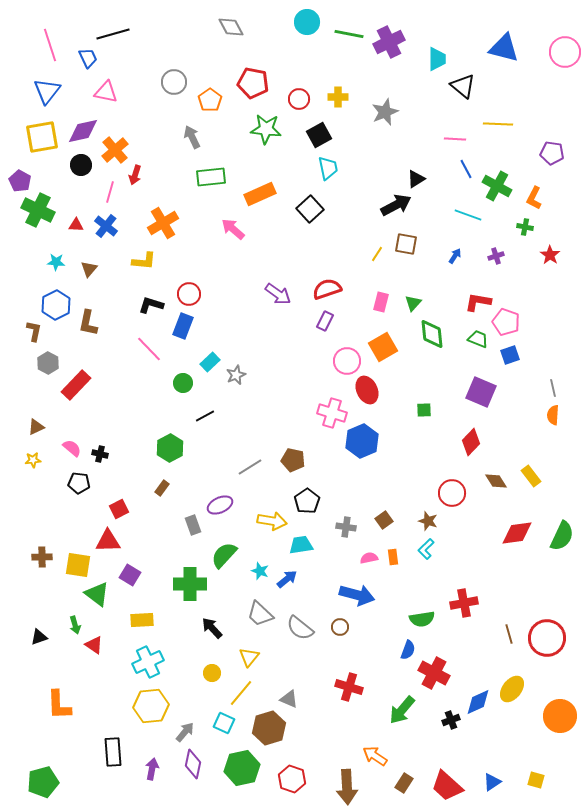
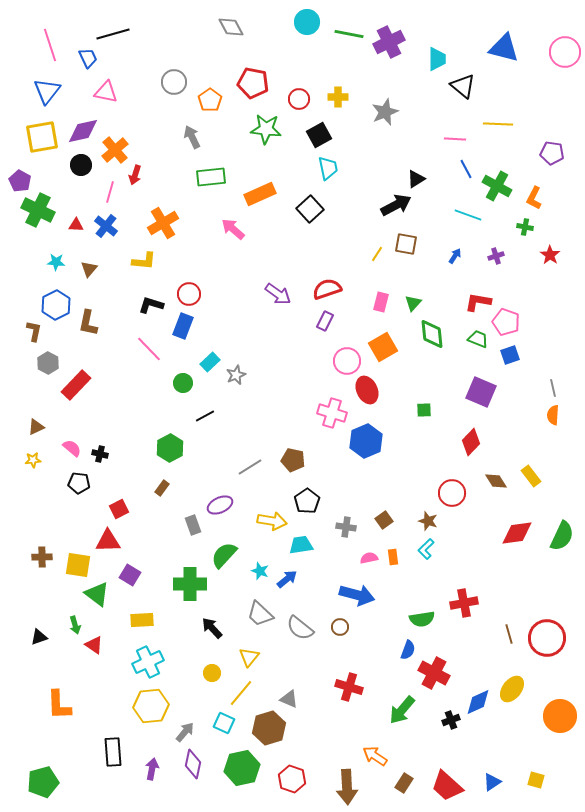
blue hexagon at (362, 441): moved 4 px right
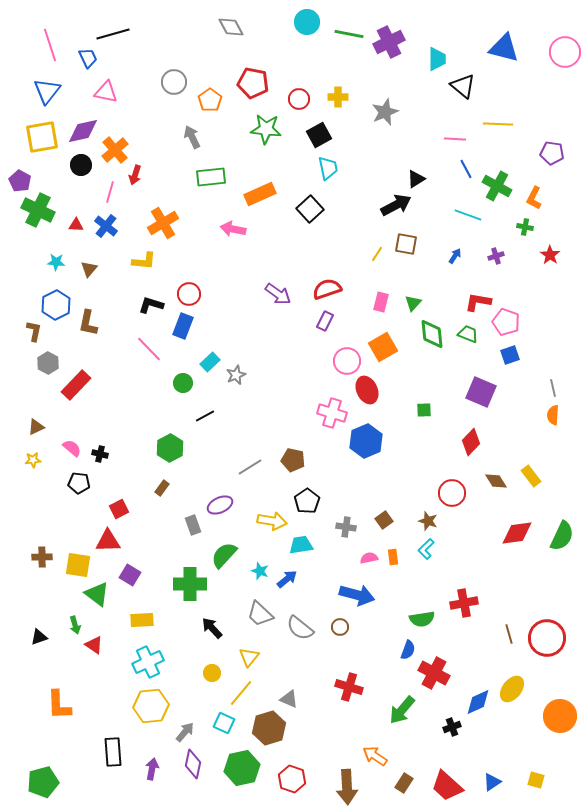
pink arrow at (233, 229): rotated 30 degrees counterclockwise
green trapezoid at (478, 339): moved 10 px left, 5 px up
black cross at (451, 720): moved 1 px right, 7 px down
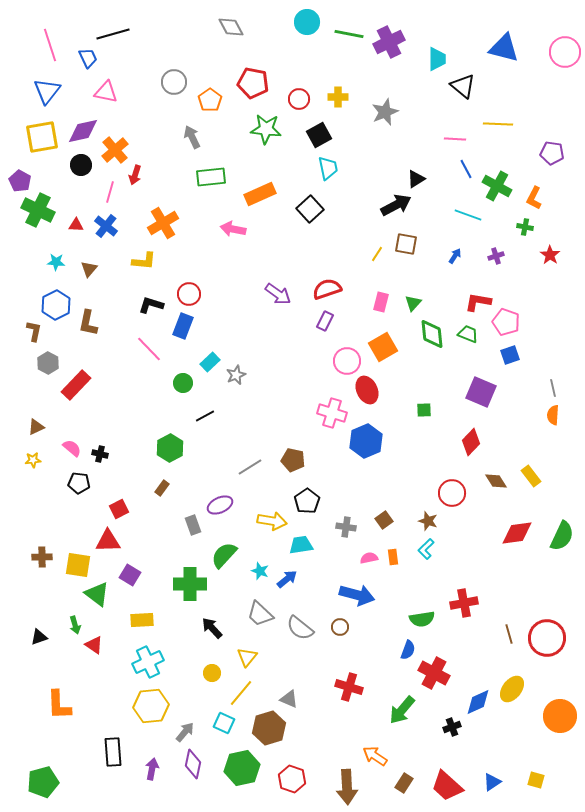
yellow triangle at (249, 657): moved 2 px left
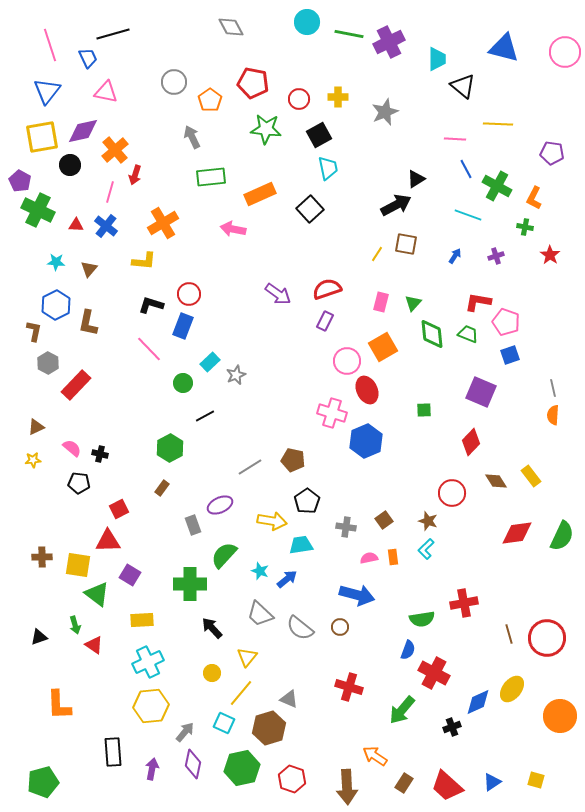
black circle at (81, 165): moved 11 px left
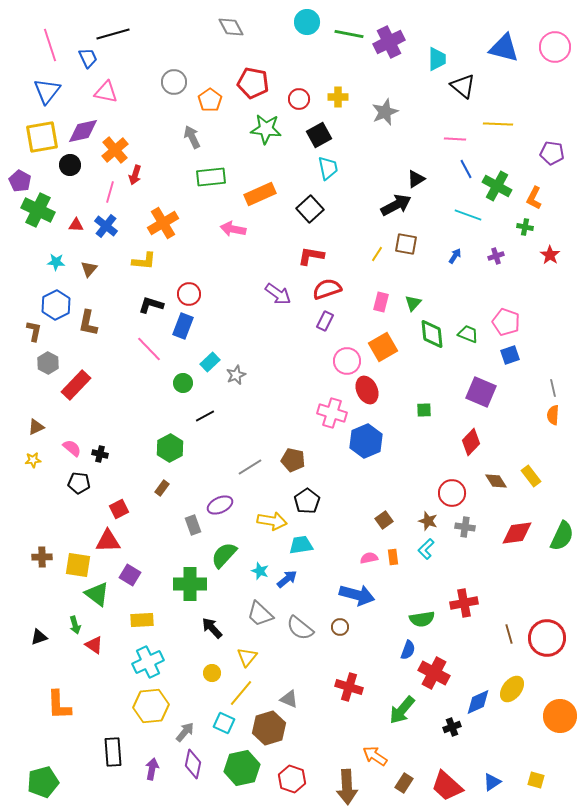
pink circle at (565, 52): moved 10 px left, 5 px up
red L-shape at (478, 302): moved 167 px left, 46 px up
gray cross at (346, 527): moved 119 px right
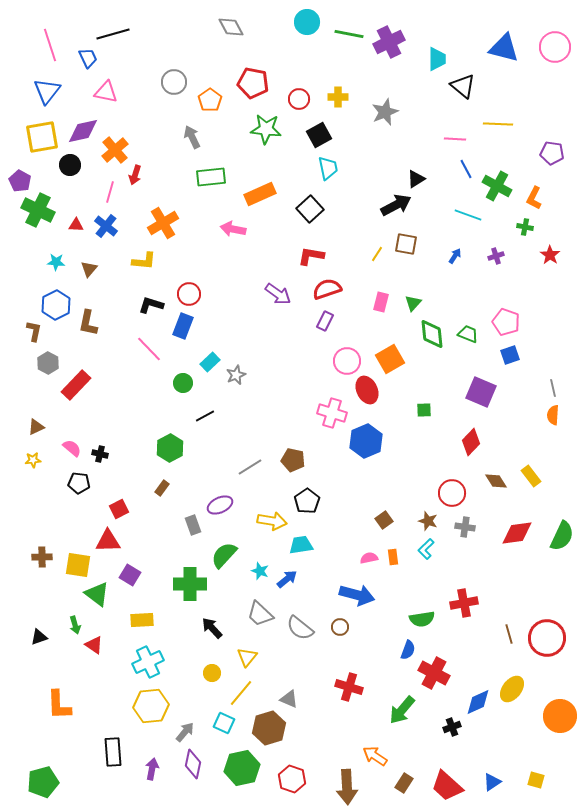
orange square at (383, 347): moved 7 px right, 12 px down
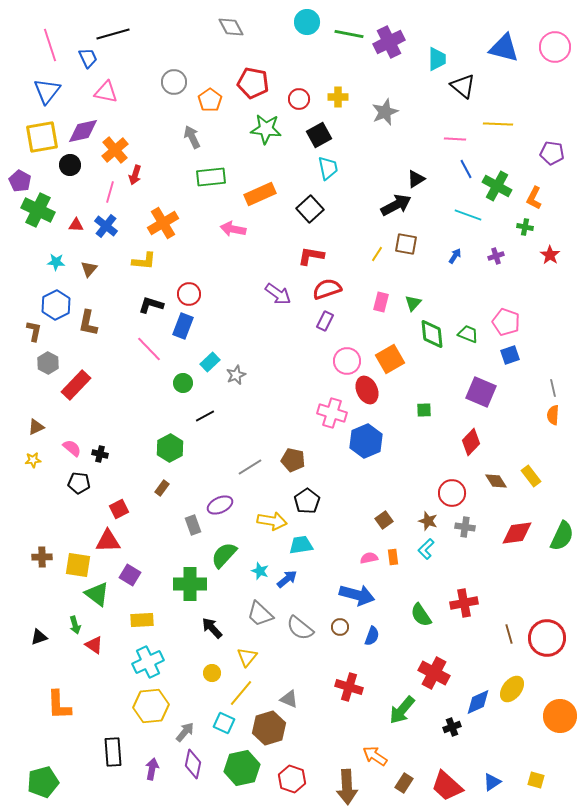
green semicircle at (422, 619): moved 1 px left, 4 px up; rotated 65 degrees clockwise
blue semicircle at (408, 650): moved 36 px left, 14 px up
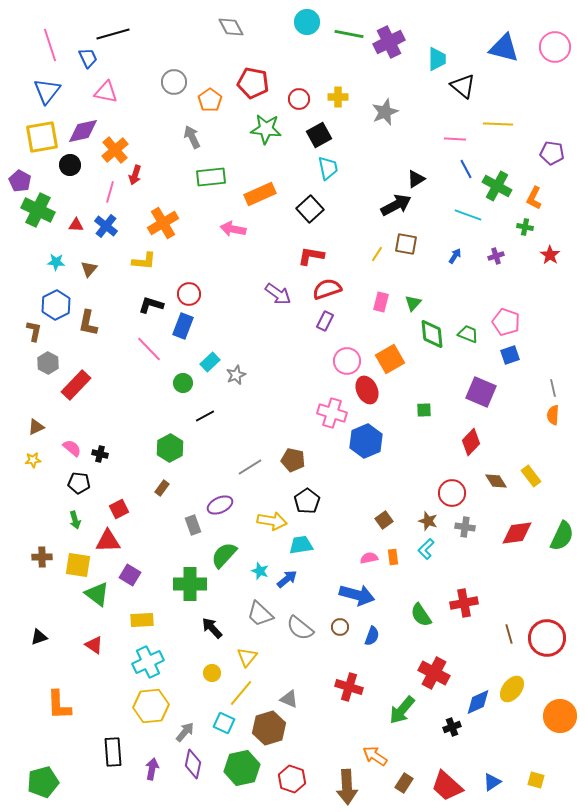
green arrow at (75, 625): moved 105 px up
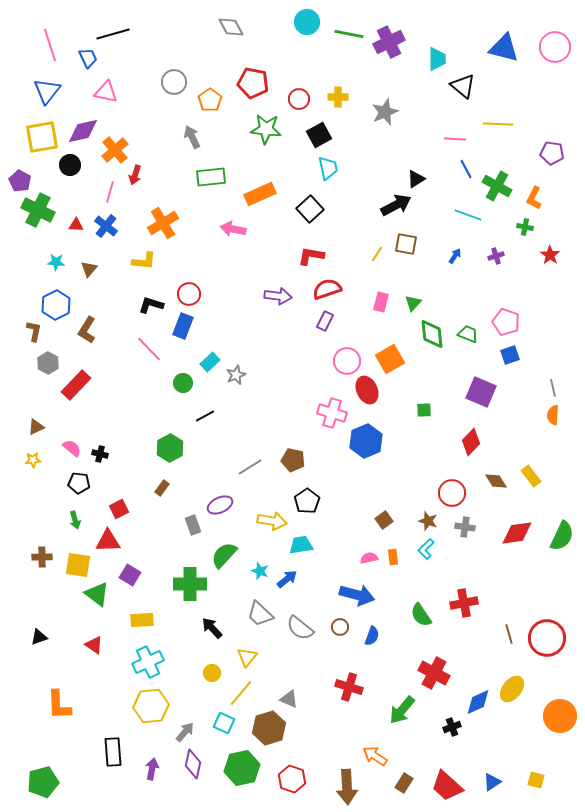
purple arrow at (278, 294): moved 2 px down; rotated 28 degrees counterclockwise
brown L-shape at (88, 323): moved 1 px left, 7 px down; rotated 20 degrees clockwise
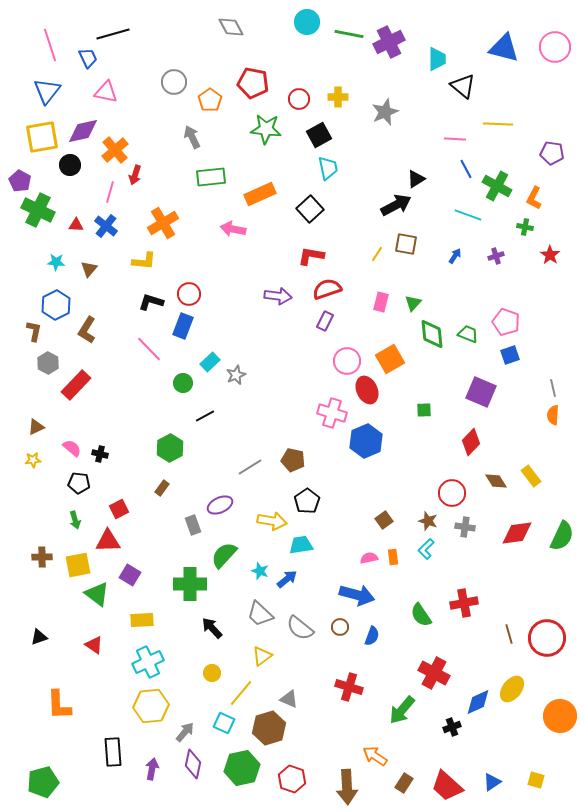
black L-shape at (151, 305): moved 3 px up
yellow square at (78, 565): rotated 20 degrees counterclockwise
yellow triangle at (247, 657): moved 15 px right, 1 px up; rotated 15 degrees clockwise
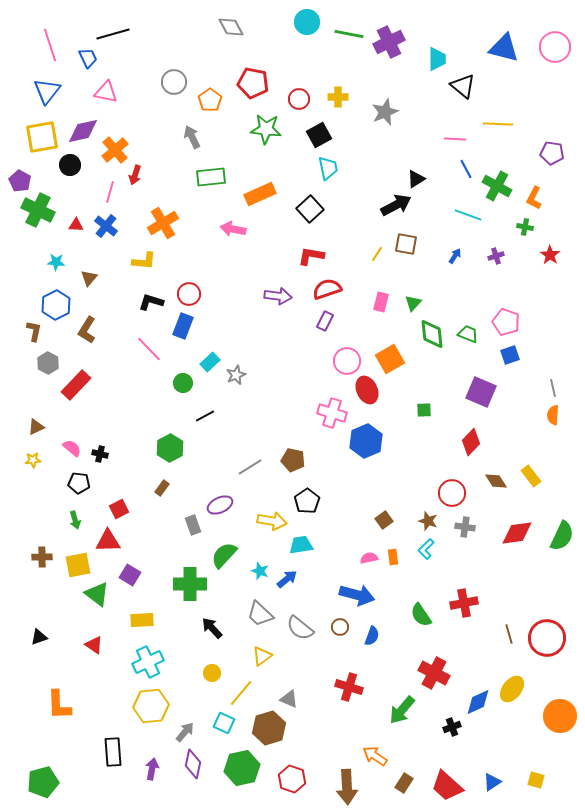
brown triangle at (89, 269): moved 9 px down
